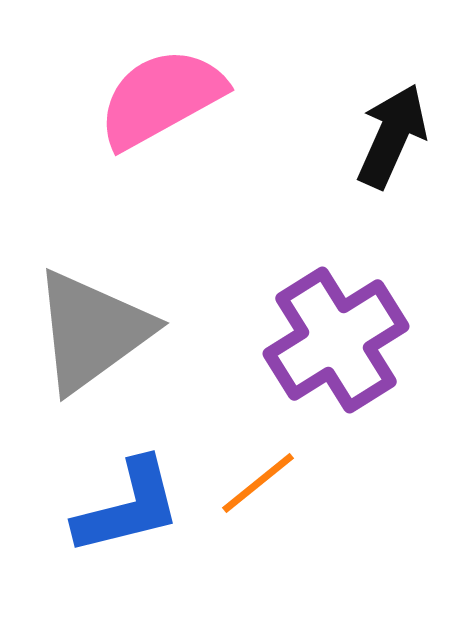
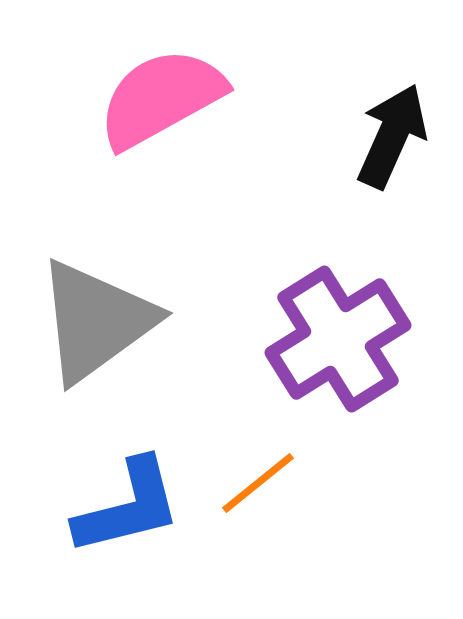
gray triangle: moved 4 px right, 10 px up
purple cross: moved 2 px right, 1 px up
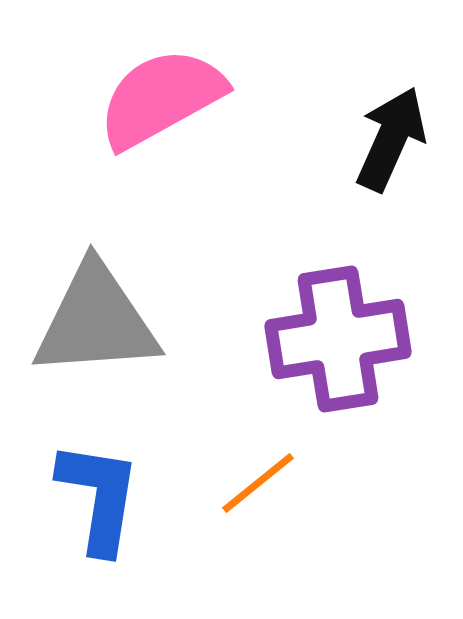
black arrow: moved 1 px left, 3 px down
gray triangle: rotated 32 degrees clockwise
purple cross: rotated 23 degrees clockwise
blue L-shape: moved 29 px left, 10 px up; rotated 67 degrees counterclockwise
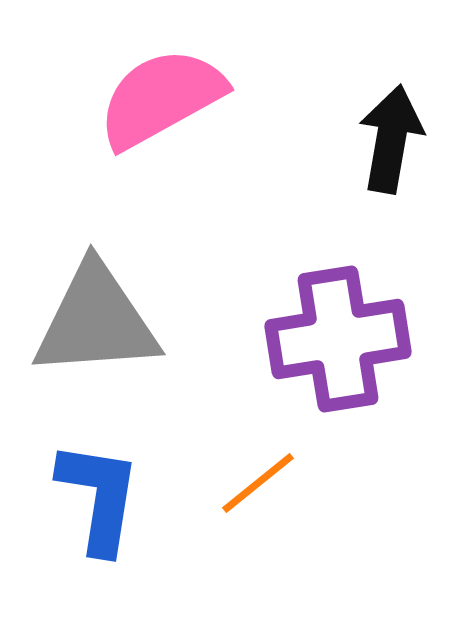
black arrow: rotated 14 degrees counterclockwise
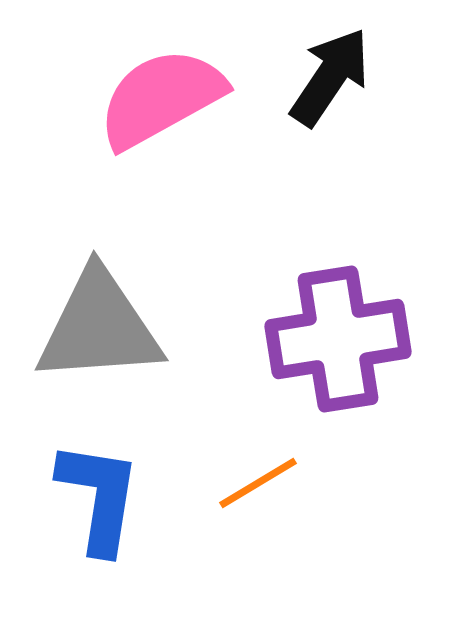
black arrow: moved 61 px left, 62 px up; rotated 24 degrees clockwise
gray triangle: moved 3 px right, 6 px down
orange line: rotated 8 degrees clockwise
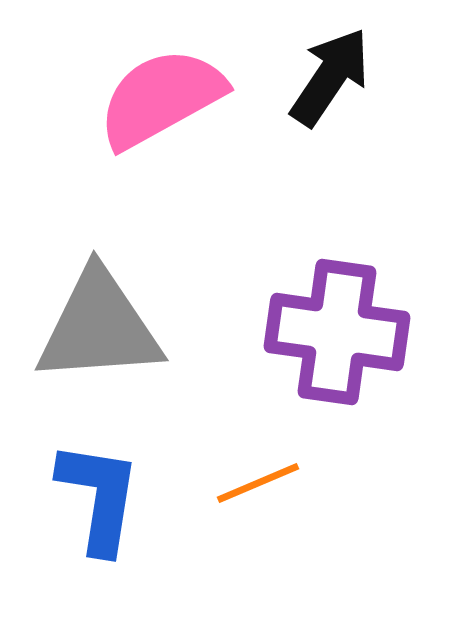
purple cross: moved 1 px left, 7 px up; rotated 17 degrees clockwise
orange line: rotated 8 degrees clockwise
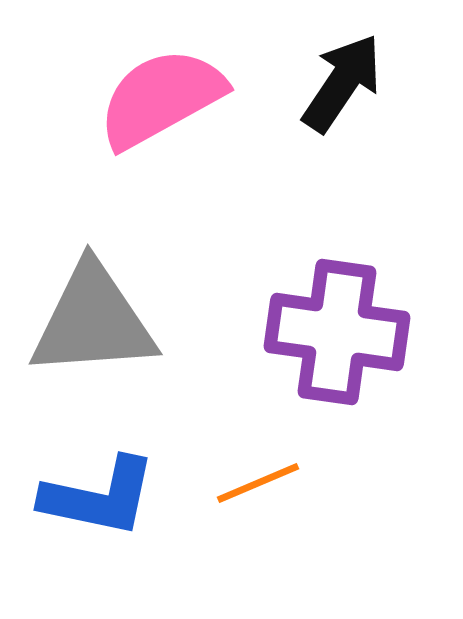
black arrow: moved 12 px right, 6 px down
gray triangle: moved 6 px left, 6 px up
blue L-shape: rotated 93 degrees clockwise
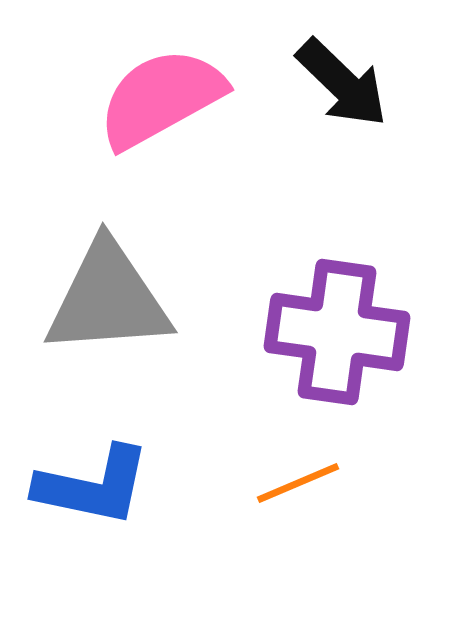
black arrow: rotated 100 degrees clockwise
gray triangle: moved 15 px right, 22 px up
orange line: moved 40 px right
blue L-shape: moved 6 px left, 11 px up
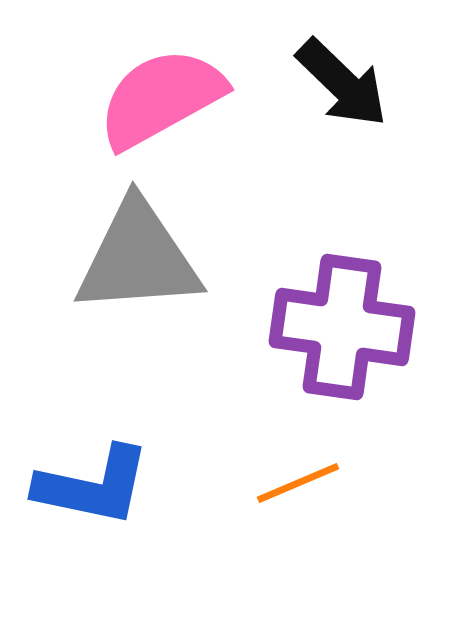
gray triangle: moved 30 px right, 41 px up
purple cross: moved 5 px right, 5 px up
